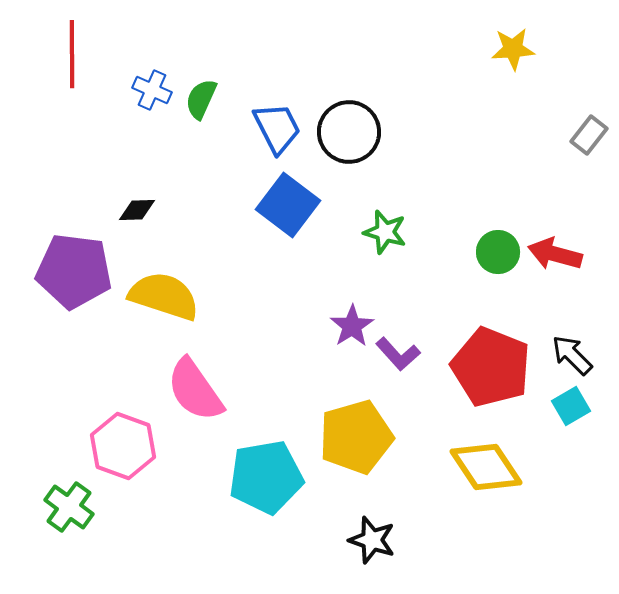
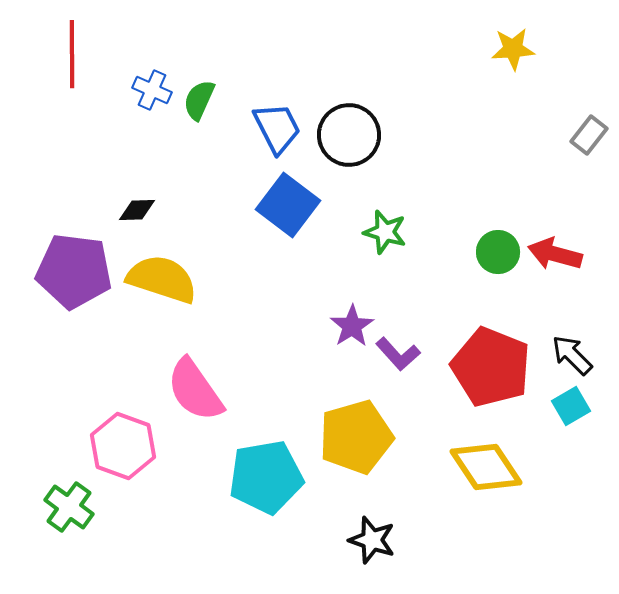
green semicircle: moved 2 px left, 1 px down
black circle: moved 3 px down
yellow semicircle: moved 2 px left, 17 px up
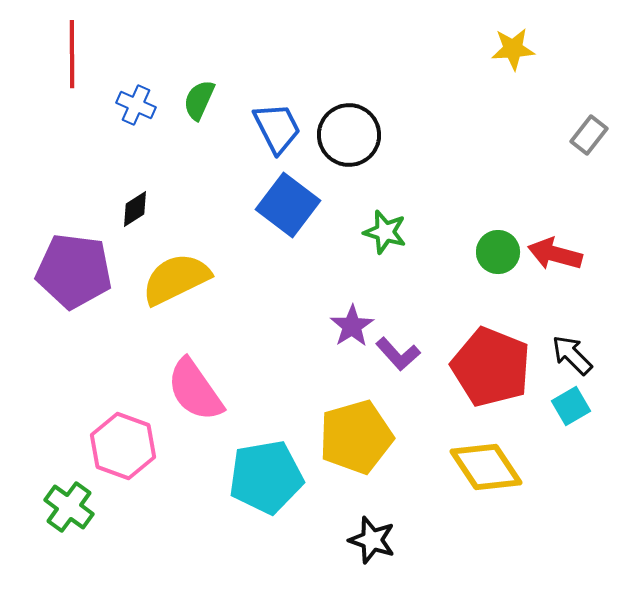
blue cross: moved 16 px left, 15 px down
black diamond: moved 2 px left, 1 px up; rotated 30 degrees counterclockwise
yellow semicircle: moved 14 px right; rotated 44 degrees counterclockwise
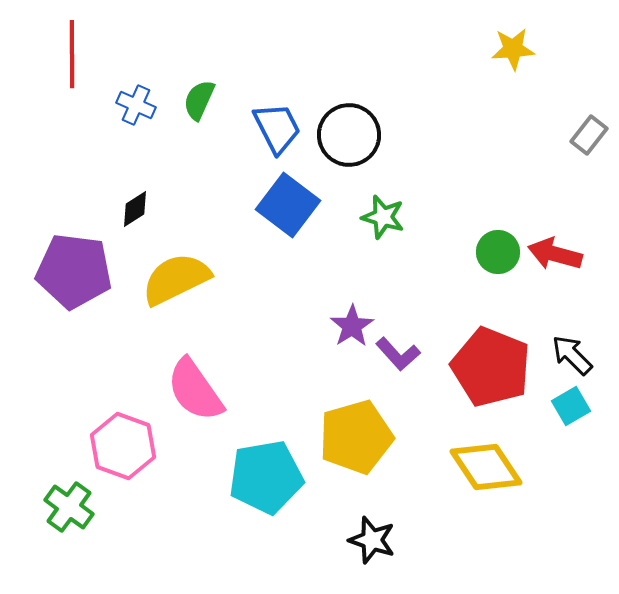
green star: moved 2 px left, 15 px up
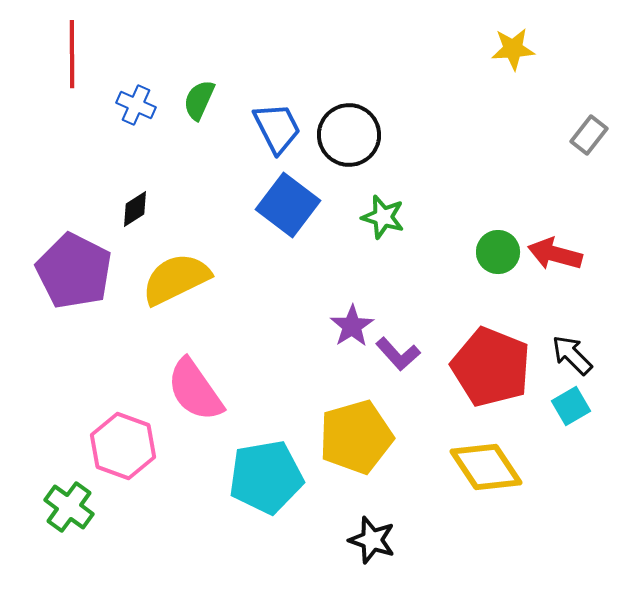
purple pentagon: rotated 20 degrees clockwise
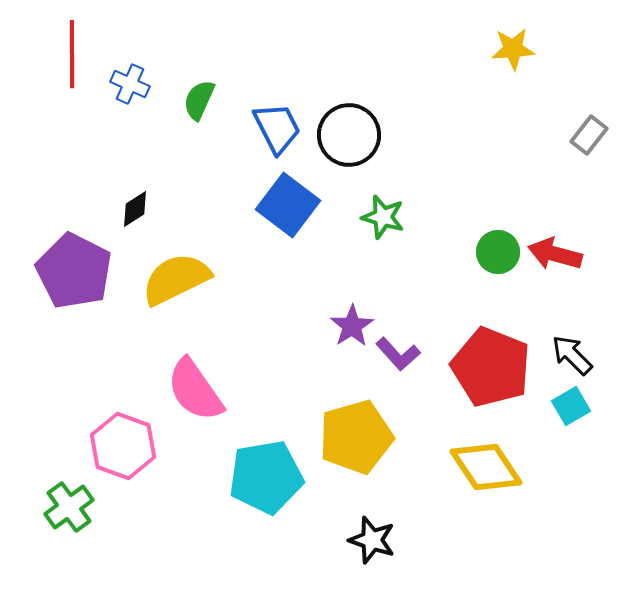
blue cross: moved 6 px left, 21 px up
green cross: rotated 18 degrees clockwise
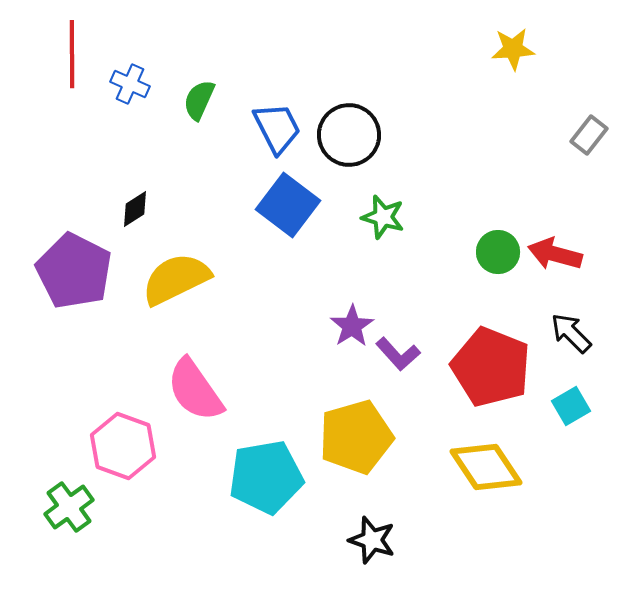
black arrow: moved 1 px left, 22 px up
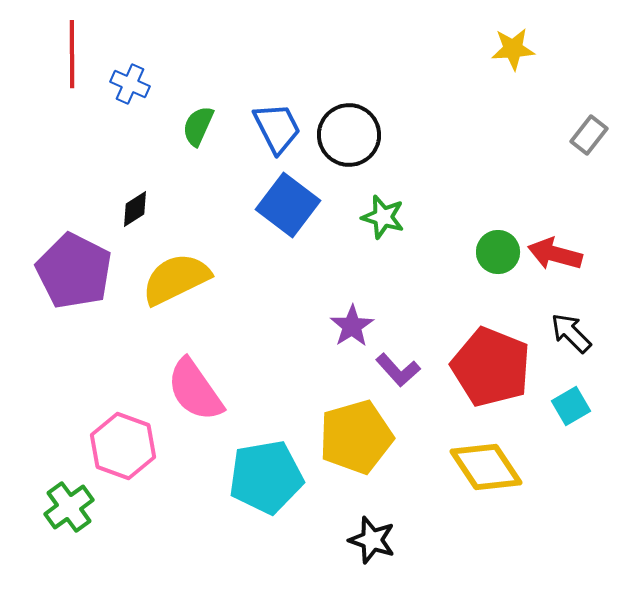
green semicircle: moved 1 px left, 26 px down
purple L-shape: moved 16 px down
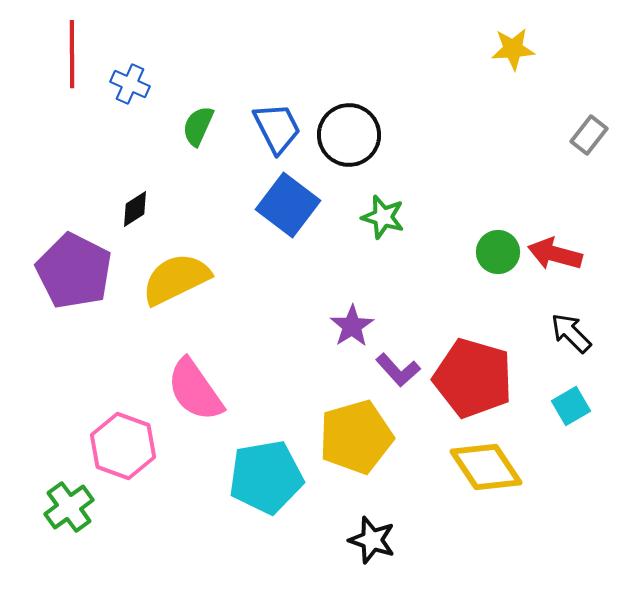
red pentagon: moved 18 px left, 11 px down; rotated 6 degrees counterclockwise
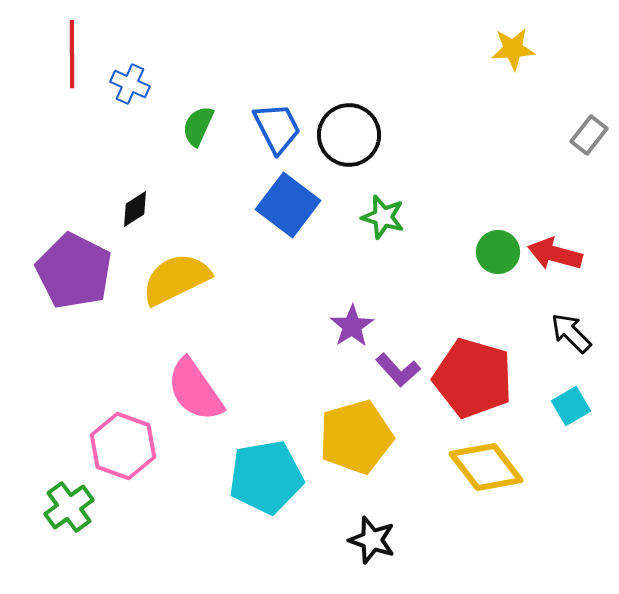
yellow diamond: rotated 4 degrees counterclockwise
